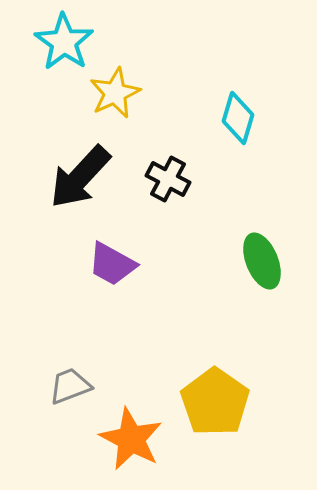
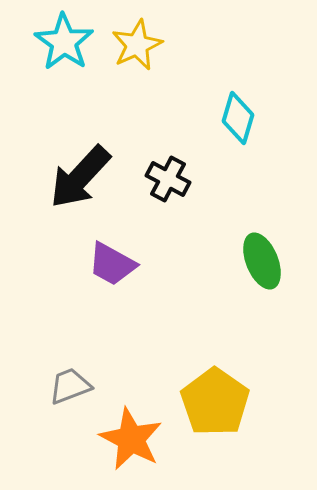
yellow star: moved 22 px right, 48 px up
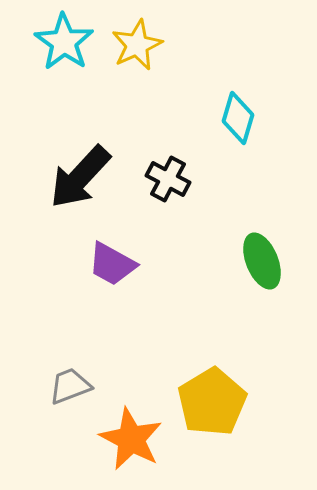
yellow pentagon: moved 3 px left; rotated 6 degrees clockwise
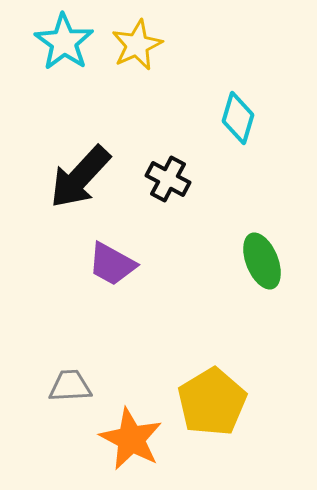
gray trapezoid: rotated 18 degrees clockwise
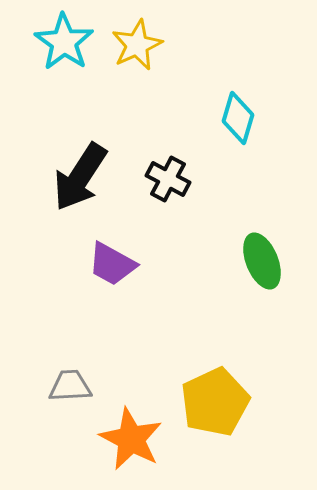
black arrow: rotated 10 degrees counterclockwise
yellow pentagon: moved 3 px right; rotated 6 degrees clockwise
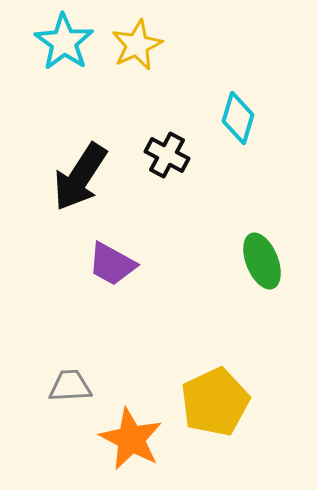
black cross: moved 1 px left, 24 px up
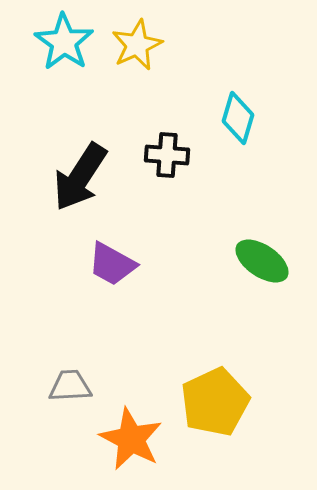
black cross: rotated 24 degrees counterclockwise
green ellipse: rotated 34 degrees counterclockwise
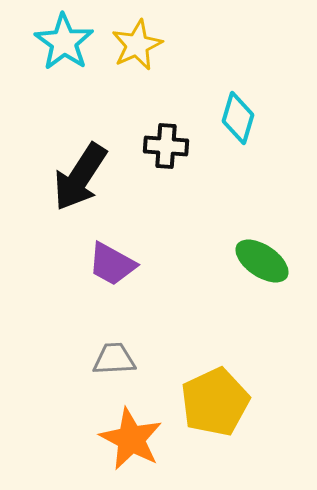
black cross: moved 1 px left, 9 px up
gray trapezoid: moved 44 px right, 27 px up
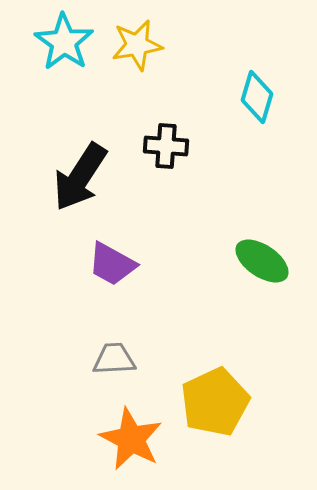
yellow star: rotated 15 degrees clockwise
cyan diamond: moved 19 px right, 21 px up
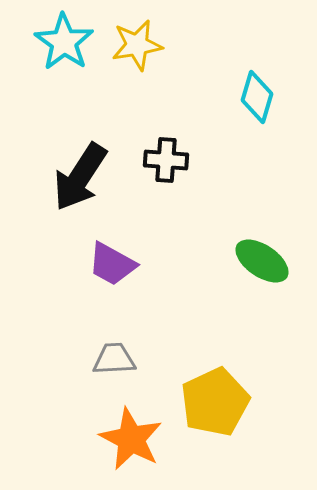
black cross: moved 14 px down
